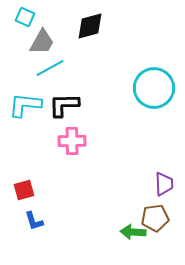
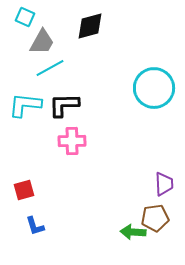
blue L-shape: moved 1 px right, 5 px down
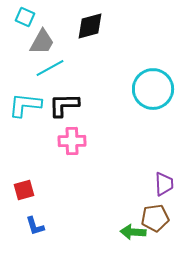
cyan circle: moved 1 px left, 1 px down
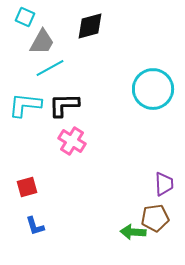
pink cross: rotated 32 degrees clockwise
red square: moved 3 px right, 3 px up
